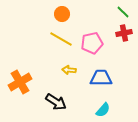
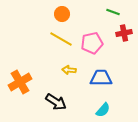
green line: moved 10 px left; rotated 24 degrees counterclockwise
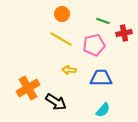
green line: moved 10 px left, 9 px down
pink pentagon: moved 2 px right, 2 px down
orange cross: moved 8 px right, 6 px down
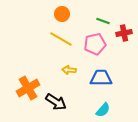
pink pentagon: moved 1 px right, 1 px up
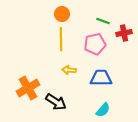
yellow line: rotated 60 degrees clockwise
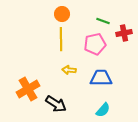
orange cross: moved 1 px down
black arrow: moved 2 px down
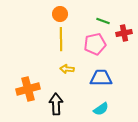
orange circle: moved 2 px left
yellow arrow: moved 2 px left, 1 px up
orange cross: rotated 15 degrees clockwise
black arrow: rotated 125 degrees counterclockwise
cyan semicircle: moved 2 px left, 1 px up; rotated 14 degrees clockwise
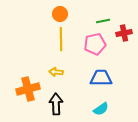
green line: rotated 32 degrees counterclockwise
yellow arrow: moved 11 px left, 3 px down
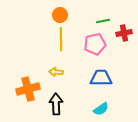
orange circle: moved 1 px down
